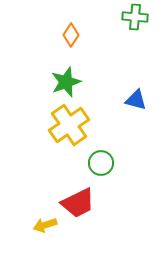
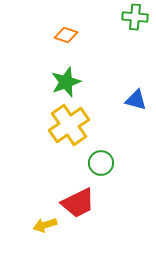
orange diamond: moved 5 px left; rotated 75 degrees clockwise
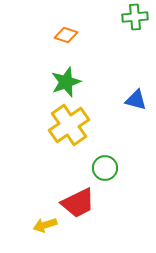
green cross: rotated 10 degrees counterclockwise
green circle: moved 4 px right, 5 px down
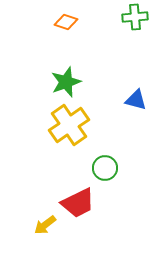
orange diamond: moved 13 px up
yellow arrow: rotated 20 degrees counterclockwise
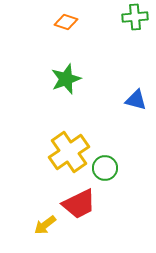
green star: moved 3 px up
yellow cross: moved 27 px down
red trapezoid: moved 1 px right, 1 px down
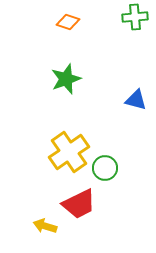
orange diamond: moved 2 px right
yellow arrow: moved 1 px down; rotated 55 degrees clockwise
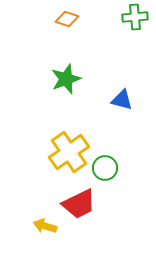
orange diamond: moved 1 px left, 3 px up
blue triangle: moved 14 px left
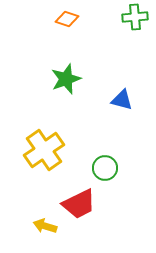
yellow cross: moved 25 px left, 2 px up
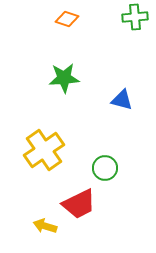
green star: moved 2 px left, 1 px up; rotated 16 degrees clockwise
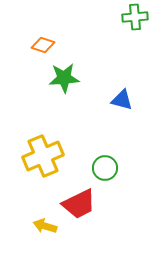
orange diamond: moved 24 px left, 26 px down
yellow cross: moved 1 px left, 6 px down; rotated 12 degrees clockwise
